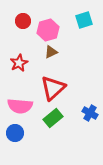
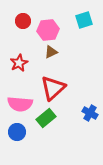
pink hexagon: rotated 10 degrees clockwise
pink semicircle: moved 2 px up
green rectangle: moved 7 px left
blue circle: moved 2 px right, 1 px up
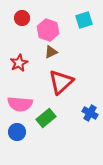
red circle: moved 1 px left, 3 px up
pink hexagon: rotated 25 degrees clockwise
red triangle: moved 8 px right, 6 px up
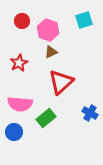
red circle: moved 3 px down
blue circle: moved 3 px left
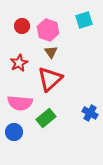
red circle: moved 5 px down
brown triangle: rotated 40 degrees counterclockwise
red triangle: moved 11 px left, 3 px up
pink semicircle: moved 1 px up
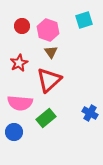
red triangle: moved 1 px left, 1 px down
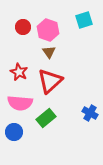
red circle: moved 1 px right, 1 px down
brown triangle: moved 2 px left
red star: moved 9 px down; rotated 18 degrees counterclockwise
red triangle: moved 1 px right, 1 px down
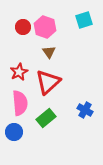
pink hexagon: moved 3 px left, 3 px up
red star: rotated 18 degrees clockwise
red triangle: moved 2 px left, 1 px down
pink semicircle: rotated 100 degrees counterclockwise
blue cross: moved 5 px left, 3 px up
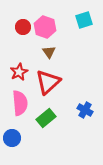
blue circle: moved 2 px left, 6 px down
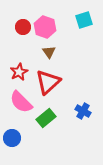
pink semicircle: moved 1 px right, 1 px up; rotated 140 degrees clockwise
blue cross: moved 2 px left, 1 px down
